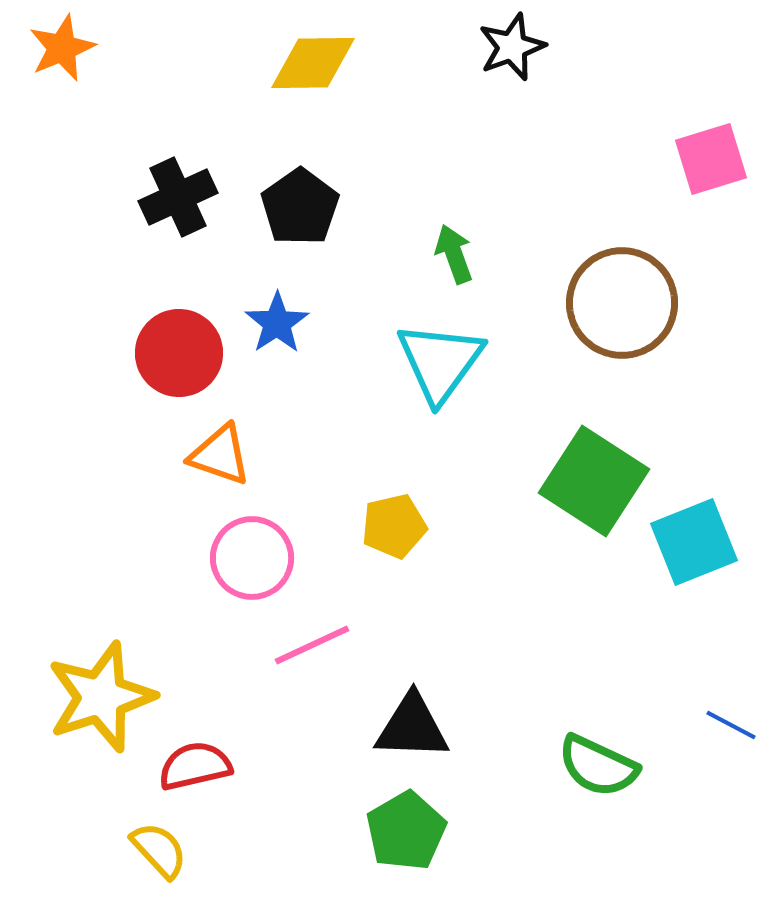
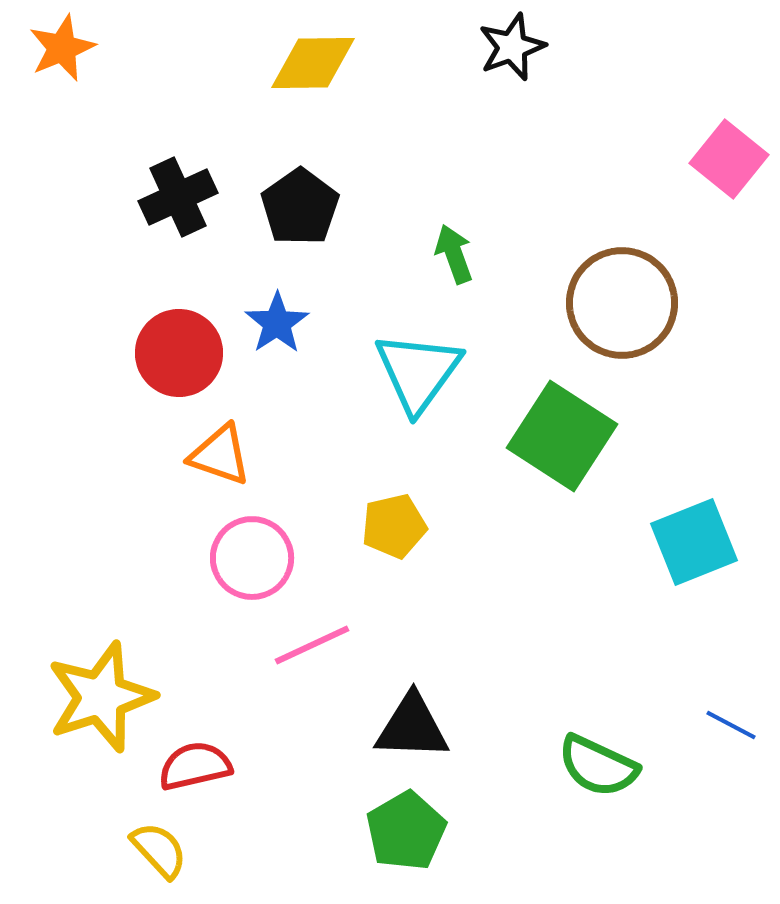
pink square: moved 18 px right; rotated 34 degrees counterclockwise
cyan triangle: moved 22 px left, 10 px down
green square: moved 32 px left, 45 px up
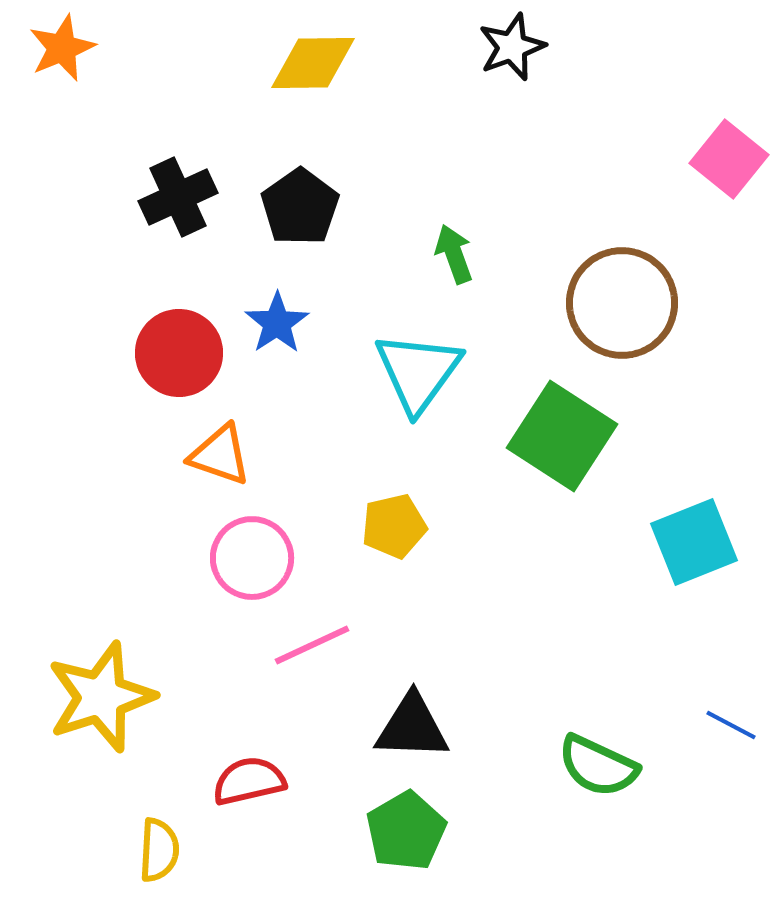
red semicircle: moved 54 px right, 15 px down
yellow semicircle: rotated 46 degrees clockwise
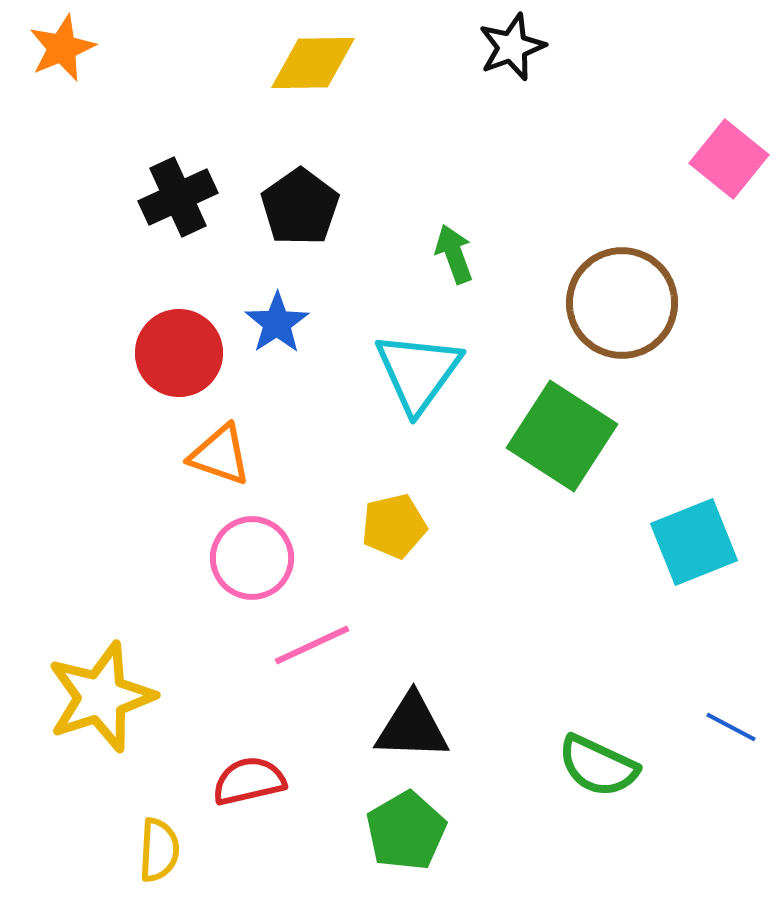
blue line: moved 2 px down
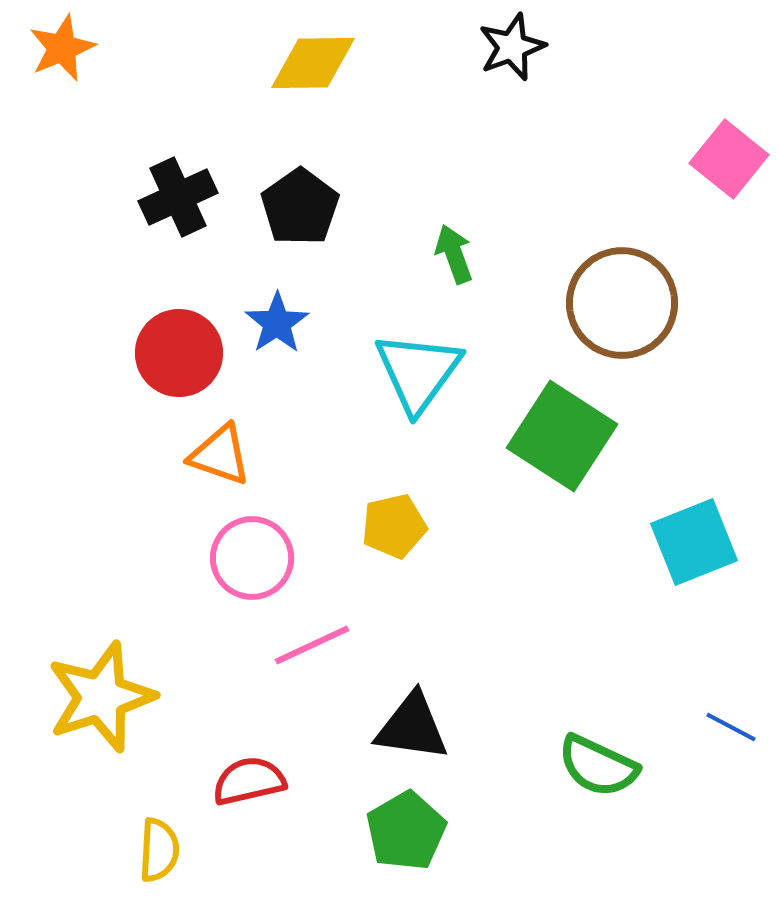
black triangle: rotated 6 degrees clockwise
